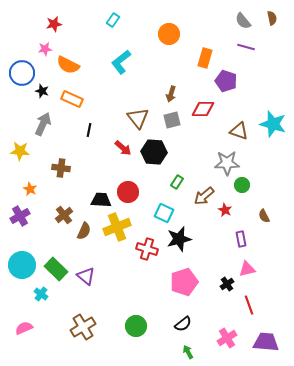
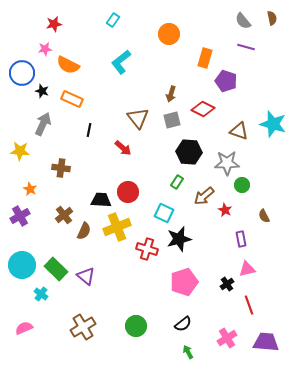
red diamond at (203, 109): rotated 25 degrees clockwise
black hexagon at (154, 152): moved 35 px right
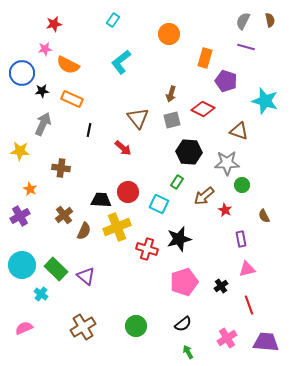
brown semicircle at (272, 18): moved 2 px left, 2 px down
gray semicircle at (243, 21): rotated 66 degrees clockwise
black star at (42, 91): rotated 24 degrees counterclockwise
cyan star at (273, 124): moved 8 px left, 23 px up
cyan square at (164, 213): moved 5 px left, 9 px up
black cross at (227, 284): moved 6 px left, 2 px down
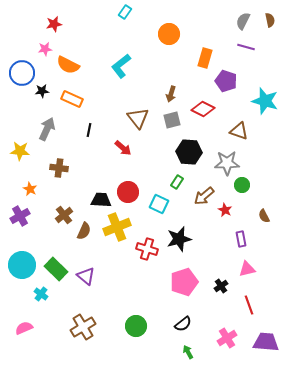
cyan rectangle at (113, 20): moved 12 px right, 8 px up
cyan L-shape at (121, 62): moved 4 px down
gray arrow at (43, 124): moved 4 px right, 5 px down
brown cross at (61, 168): moved 2 px left
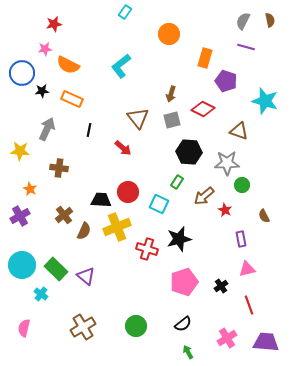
pink semicircle at (24, 328): rotated 54 degrees counterclockwise
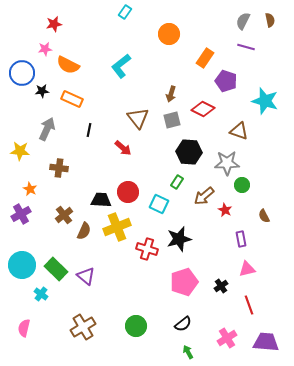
orange rectangle at (205, 58): rotated 18 degrees clockwise
purple cross at (20, 216): moved 1 px right, 2 px up
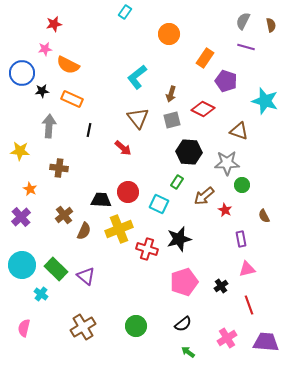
brown semicircle at (270, 20): moved 1 px right, 5 px down
cyan L-shape at (121, 66): moved 16 px right, 11 px down
gray arrow at (47, 129): moved 2 px right, 3 px up; rotated 20 degrees counterclockwise
purple cross at (21, 214): moved 3 px down; rotated 12 degrees counterclockwise
yellow cross at (117, 227): moved 2 px right, 2 px down
green arrow at (188, 352): rotated 24 degrees counterclockwise
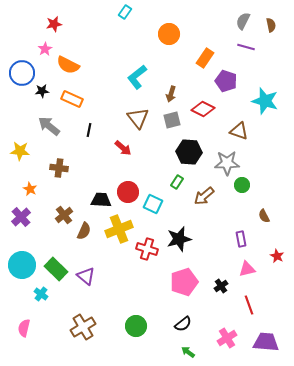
pink star at (45, 49): rotated 24 degrees counterclockwise
gray arrow at (49, 126): rotated 55 degrees counterclockwise
cyan square at (159, 204): moved 6 px left
red star at (225, 210): moved 52 px right, 46 px down
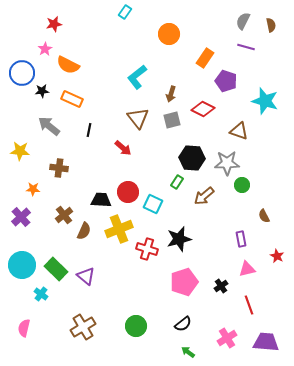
black hexagon at (189, 152): moved 3 px right, 6 px down
orange star at (30, 189): moved 3 px right; rotated 24 degrees counterclockwise
